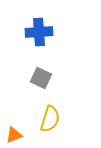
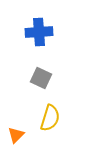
yellow semicircle: moved 1 px up
orange triangle: moved 2 px right; rotated 24 degrees counterclockwise
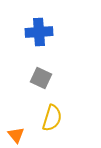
yellow semicircle: moved 2 px right
orange triangle: rotated 24 degrees counterclockwise
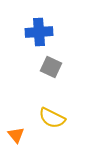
gray square: moved 10 px right, 11 px up
yellow semicircle: rotated 100 degrees clockwise
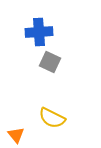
gray square: moved 1 px left, 5 px up
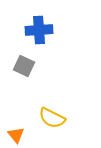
blue cross: moved 2 px up
gray square: moved 26 px left, 4 px down
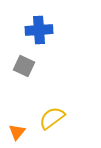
yellow semicircle: rotated 116 degrees clockwise
orange triangle: moved 1 px right, 3 px up; rotated 18 degrees clockwise
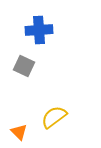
yellow semicircle: moved 2 px right, 1 px up
orange triangle: moved 2 px right; rotated 24 degrees counterclockwise
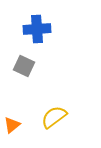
blue cross: moved 2 px left, 1 px up
orange triangle: moved 7 px left, 7 px up; rotated 36 degrees clockwise
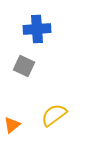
yellow semicircle: moved 2 px up
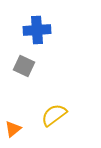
blue cross: moved 1 px down
orange triangle: moved 1 px right, 4 px down
